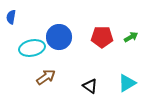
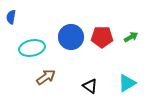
blue circle: moved 12 px right
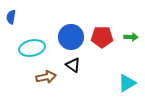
green arrow: rotated 32 degrees clockwise
brown arrow: rotated 24 degrees clockwise
black triangle: moved 17 px left, 21 px up
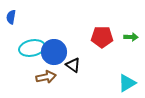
blue circle: moved 17 px left, 15 px down
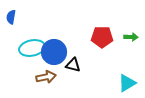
black triangle: rotated 21 degrees counterclockwise
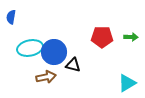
cyan ellipse: moved 2 px left
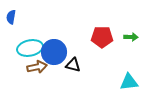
brown arrow: moved 9 px left, 10 px up
cyan triangle: moved 2 px right, 1 px up; rotated 24 degrees clockwise
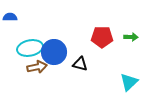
blue semicircle: moved 1 px left; rotated 80 degrees clockwise
black triangle: moved 7 px right, 1 px up
cyan triangle: rotated 36 degrees counterclockwise
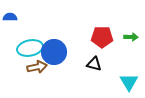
black triangle: moved 14 px right
cyan triangle: rotated 18 degrees counterclockwise
